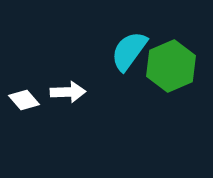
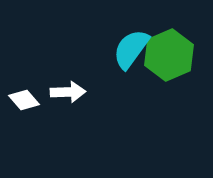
cyan semicircle: moved 2 px right, 2 px up
green hexagon: moved 2 px left, 11 px up
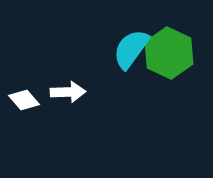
green hexagon: moved 2 px up; rotated 12 degrees counterclockwise
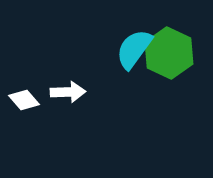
cyan semicircle: moved 3 px right
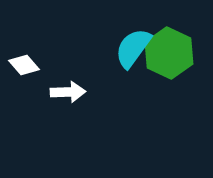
cyan semicircle: moved 1 px left, 1 px up
white diamond: moved 35 px up
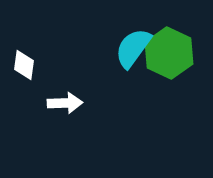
white diamond: rotated 48 degrees clockwise
white arrow: moved 3 px left, 11 px down
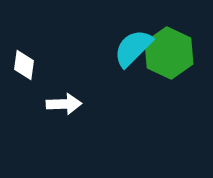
cyan semicircle: rotated 9 degrees clockwise
white arrow: moved 1 px left, 1 px down
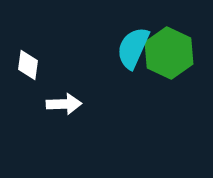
cyan semicircle: rotated 21 degrees counterclockwise
white diamond: moved 4 px right
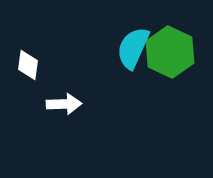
green hexagon: moved 1 px right, 1 px up
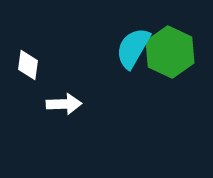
cyan semicircle: rotated 6 degrees clockwise
